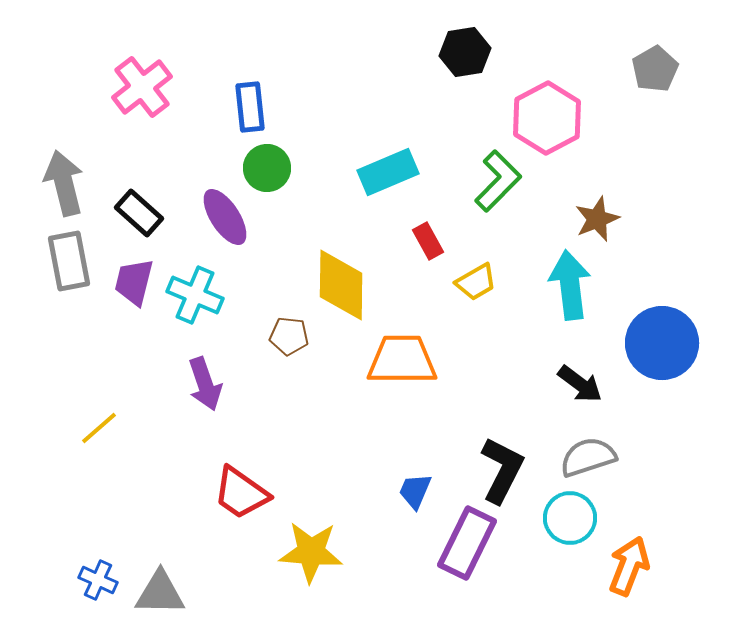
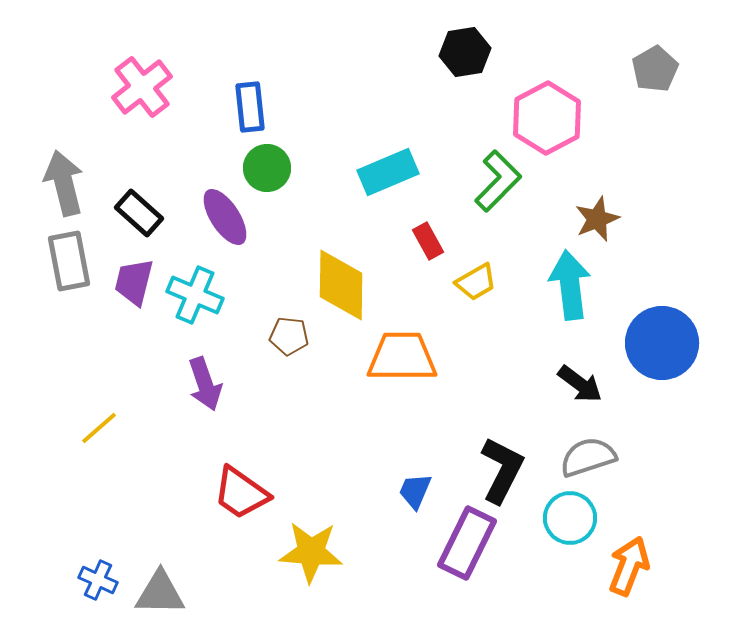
orange trapezoid: moved 3 px up
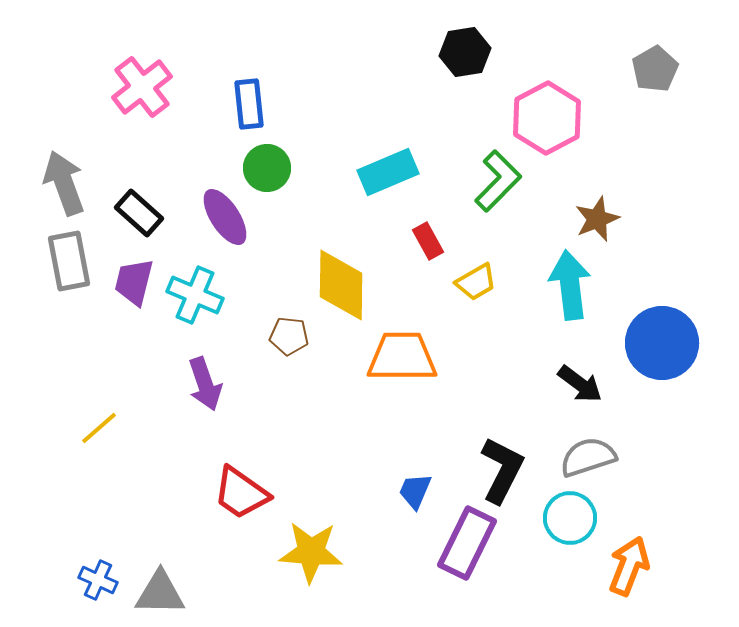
blue rectangle: moved 1 px left, 3 px up
gray arrow: rotated 6 degrees counterclockwise
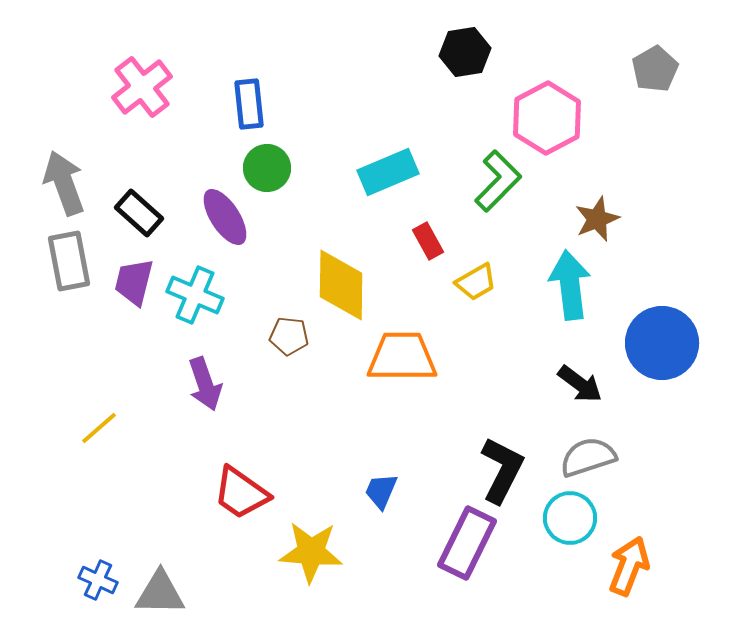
blue trapezoid: moved 34 px left
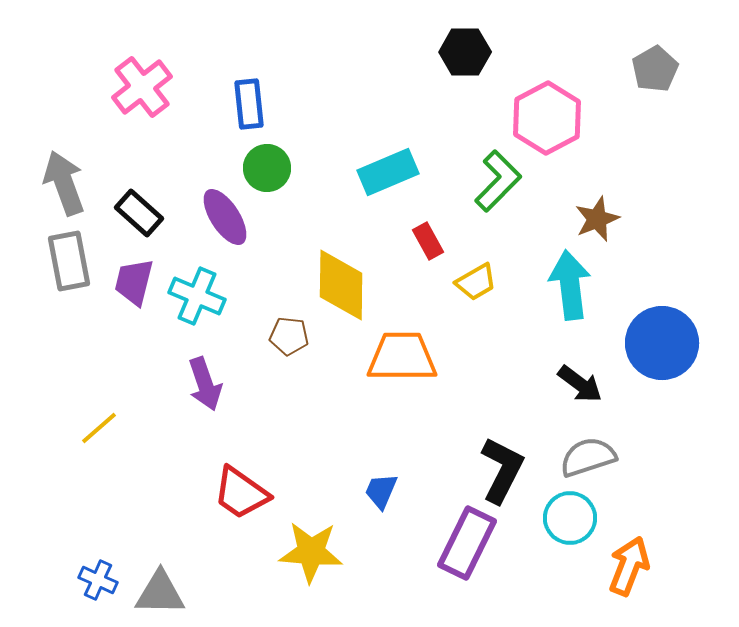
black hexagon: rotated 9 degrees clockwise
cyan cross: moved 2 px right, 1 px down
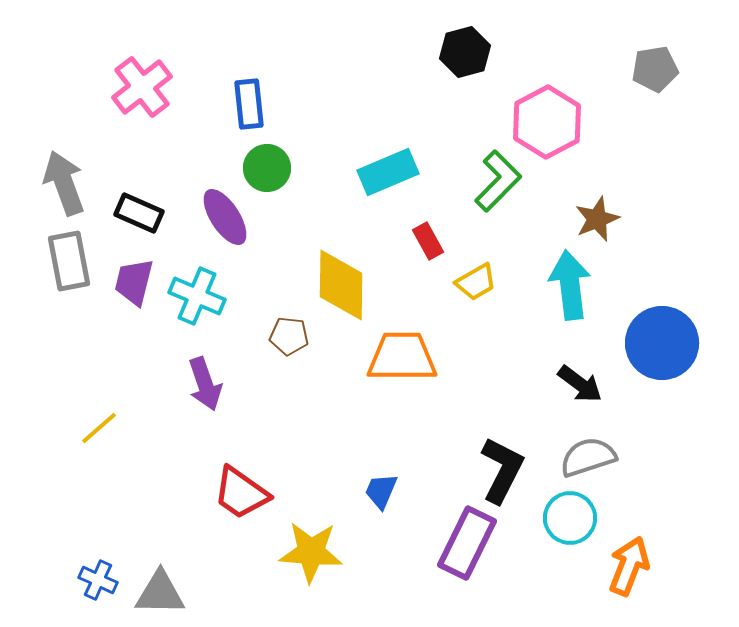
black hexagon: rotated 15 degrees counterclockwise
gray pentagon: rotated 21 degrees clockwise
pink hexagon: moved 4 px down
black rectangle: rotated 18 degrees counterclockwise
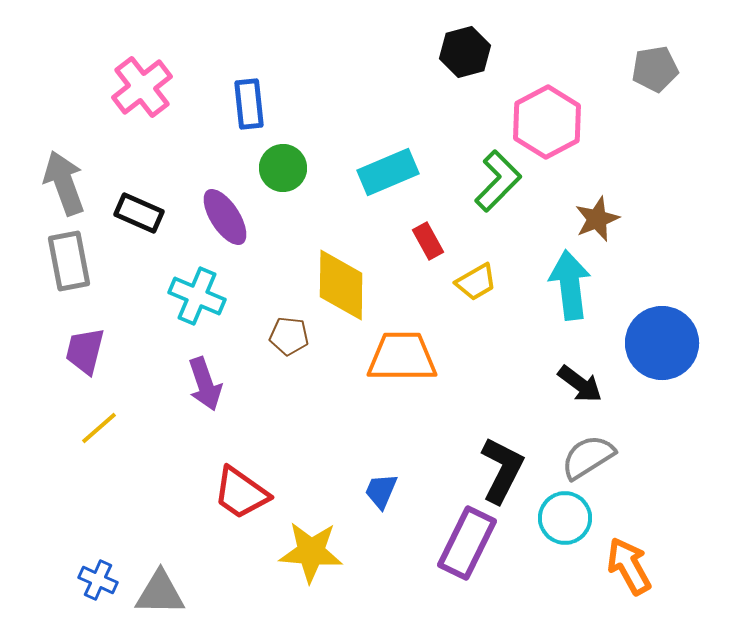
green circle: moved 16 px right
purple trapezoid: moved 49 px left, 69 px down
gray semicircle: rotated 14 degrees counterclockwise
cyan circle: moved 5 px left
orange arrow: rotated 50 degrees counterclockwise
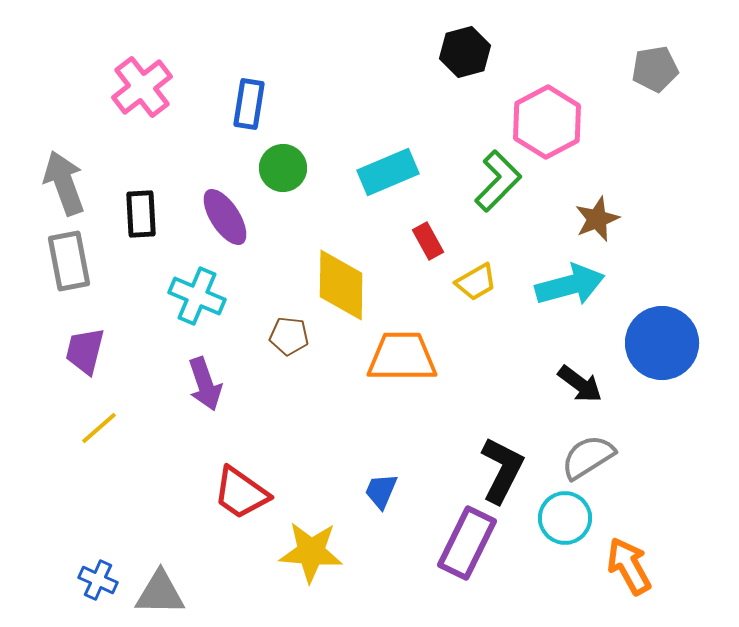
blue rectangle: rotated 15 degrees clockwise
black rectangle: moved 2 px right, 1 px down; rotated 63 degrees clockwise
cyan arrow: rotated 82 degrees clockwise
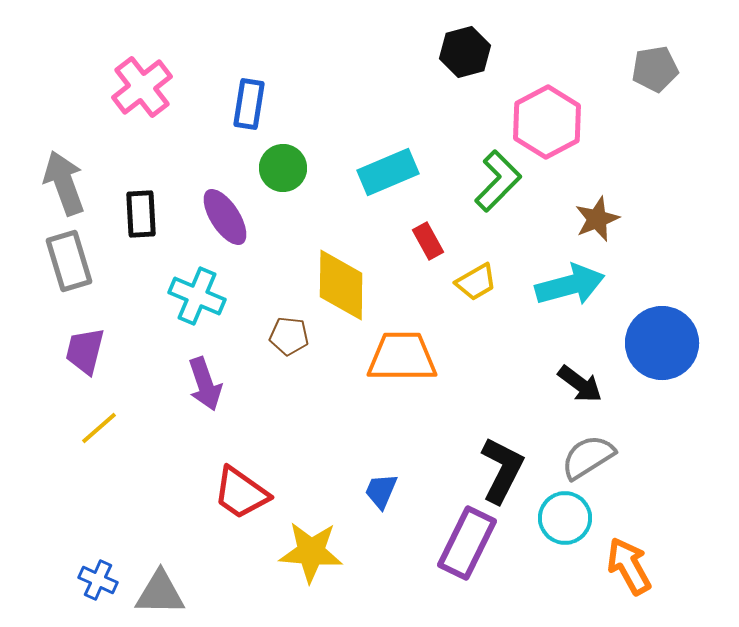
gray rectangle: rotated 6 degrees counterclockwise
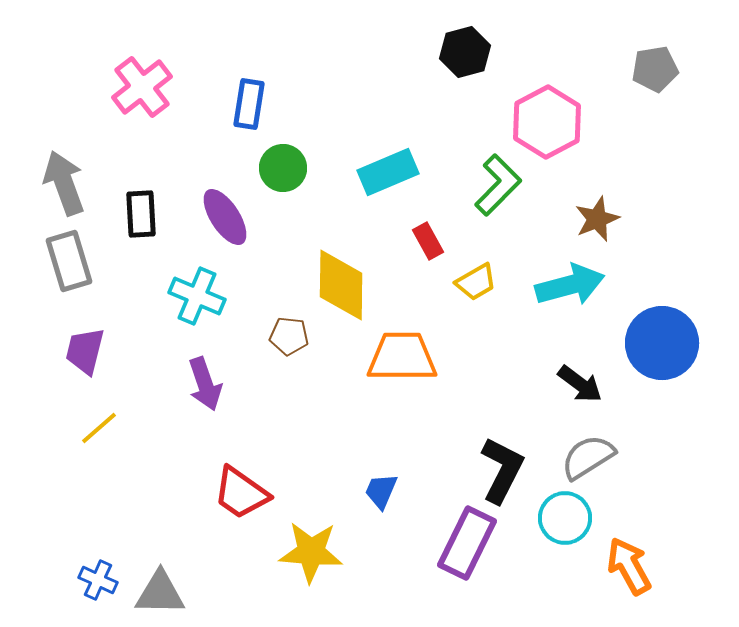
green L-shape: moved 4 px down
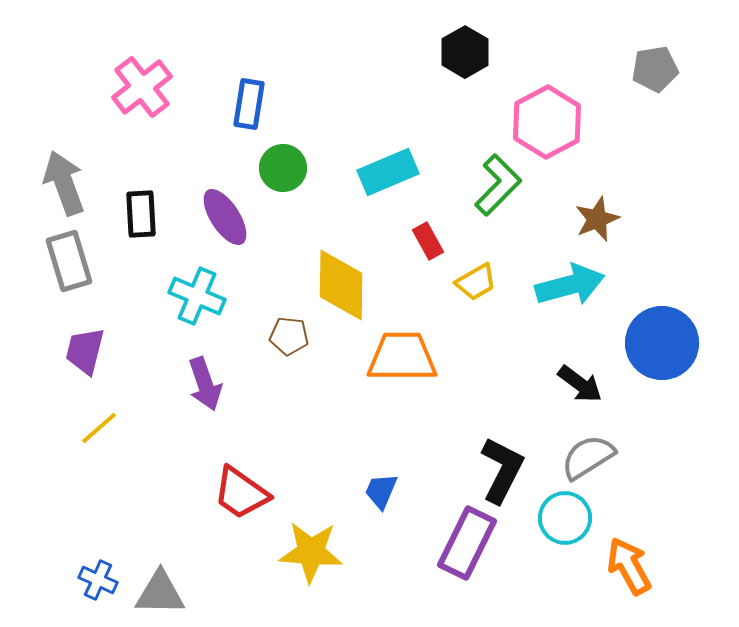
black hexagon: rotated 15 degrees counterclockwise
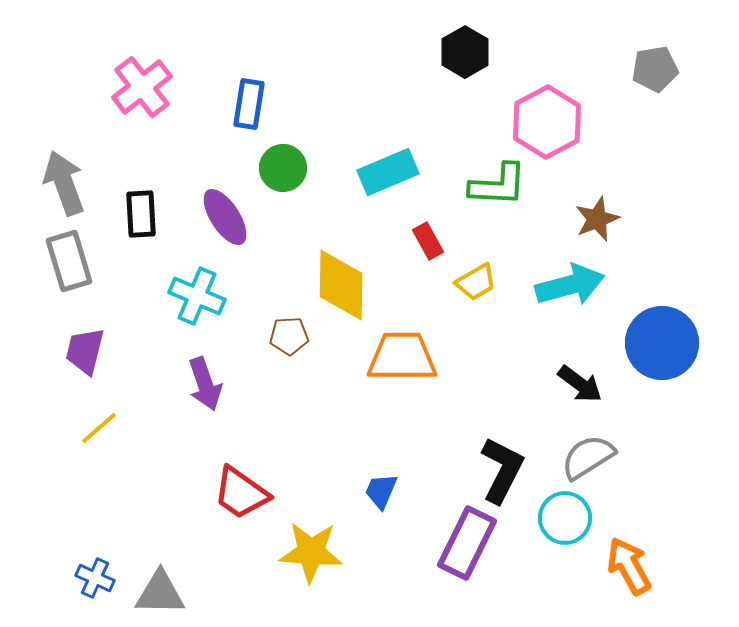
green L-shape: rotated 48 degrees clockwise
brown pentagon: rotated 9 degrees counterclockwise
blue cross: moved 3 px left, 2 px up
